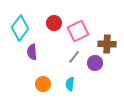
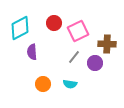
cyan diamond: rotated 25 degrees clockwise
cyan semicircle: rotated 88 degrees counterclockwise
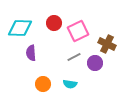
cyan diamond: rotated 30 degrees clockwise
brown cross: rotated 24 degrees clockwise
purple semicircle: moved 1 px left, 1 px down
gray line: rotated 24 degrees clockwise
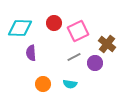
brown cross: rotated 12 degrees clockwise
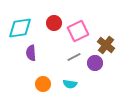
cyan diamond: rotated 10 degrees counterclockwise
brown cross: moved 1 px left, 1 px down
